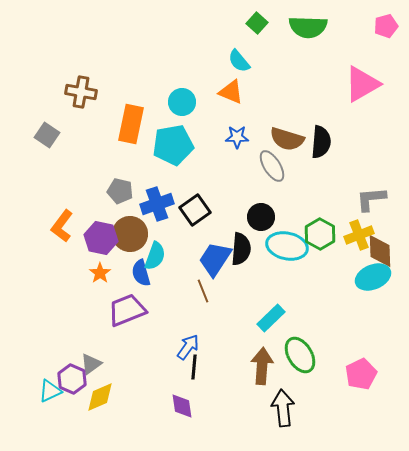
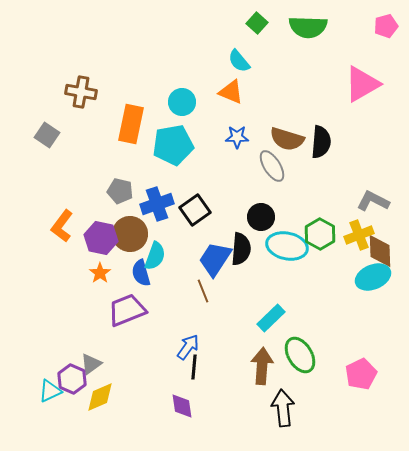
gray L-shape at (371, 199): moved 2 px right, 2 px down; rotated 32 degrees clockwise
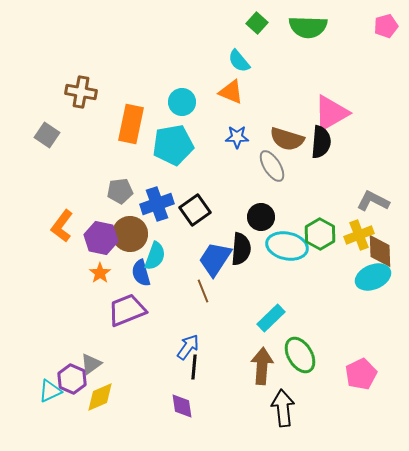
pink triangle at (362, 84): moved 31 px left, 29 px down
gray pentagon at (120, 191): rotated 20 degrees counterclockwise
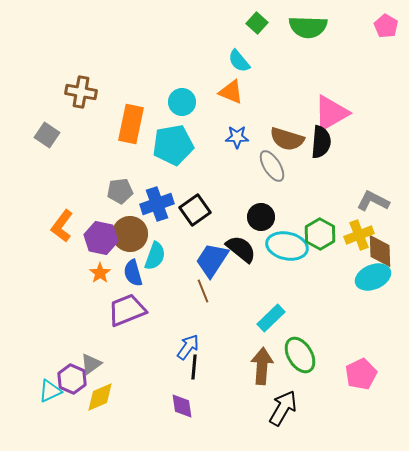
pink pentagon at (386, 26): rotated 25 degrees counterclockwise
black semicircle at (241, 249): rotated 56 degrees counterclockwise
blue trapezoid at (215, 259): moved 3 px left, 1 px down
blue semicircle at (141, 273): moved 8 px left
black arrow at (283, 408): rotated 36 degrees clockwise
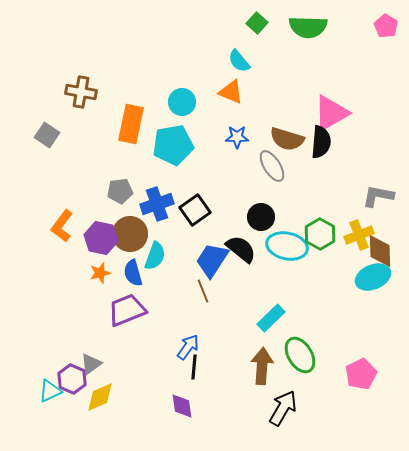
gray L-shape at (373, 201): moved 5 px right, 5 px up; rotated 16 degrees counterclockwise
orange star at (100, 273): rotated 20 degrees clockwise
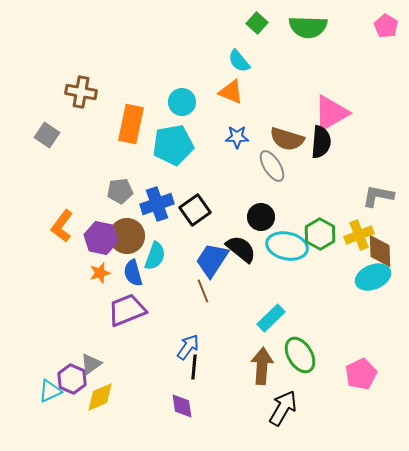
brown circle at (130, 234): moved 3 px left, 2 px down
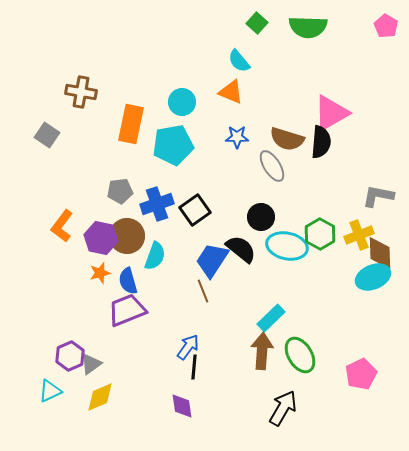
brown diamond at (380, 251): moved 2 px down
blue semicircle at (133, 273): moved 5 px left, 8 px down
brown arrow at (262, 366): moved 15 px up
purple hexagon at (72, 379): moved 2 px left, 23 px up; rotated 12 degrees clockwise
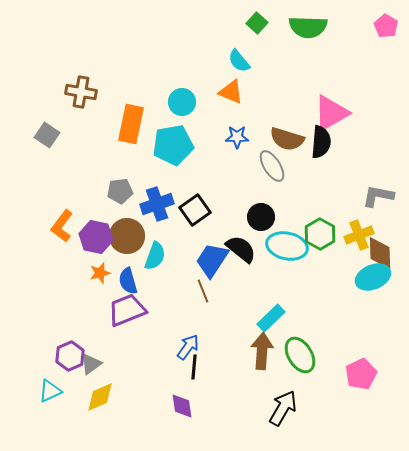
purple hexagon at (101, 238): moved 5 px left, 1 px up
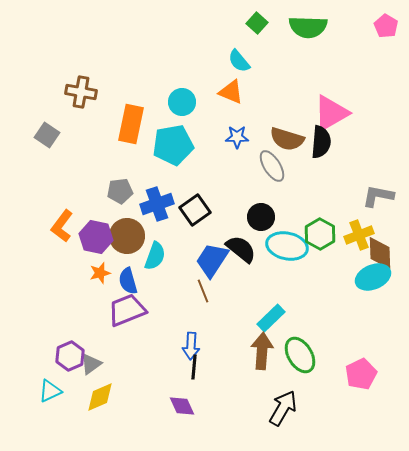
blue arrow at (188, 347): moved 3 px right, 1 px up; rotated 148 degrees clockwise
purple diamond at (182, 406): rotated 16 degrees counterclockwise
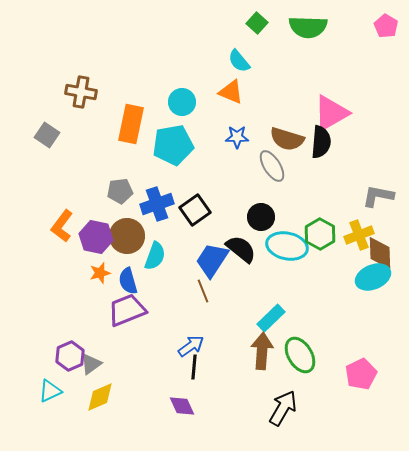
blue arrow at (191, 346): rotated 128 degrees counterclockwise
